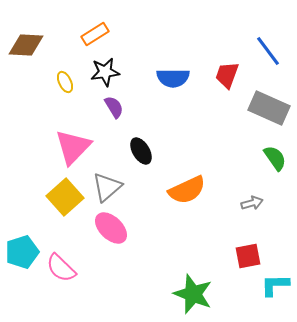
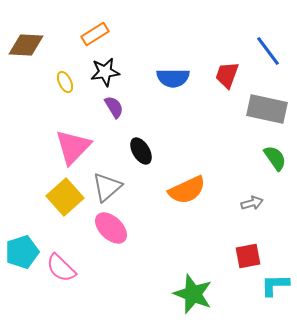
gray rectangle: moved 2 px left, 1 px down; rotated 12 degrees counterclockwise
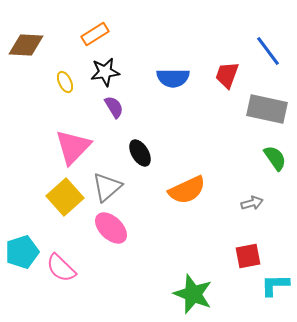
black ellipse: moved 1 px left, 2 px down
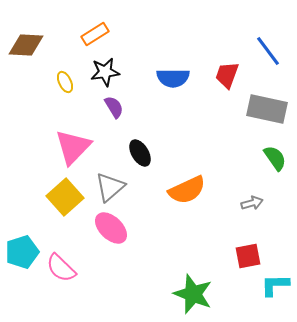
gray triangle: moved 3 px right
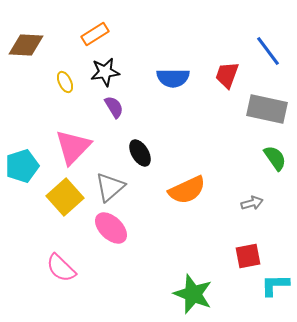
cyan pentagon: moved 86 px up
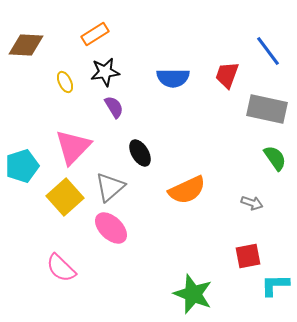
gray arrow: rotated 35 degrees clockwise
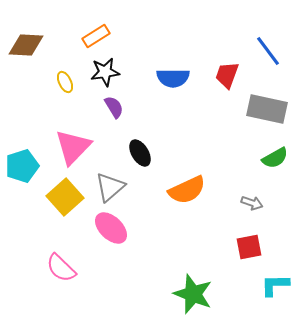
orange rectangle: moved 1 px right, 2 px down
green semicircle: rotated 96 degrees clockwise
red square: moved 1 px right, 9 px up
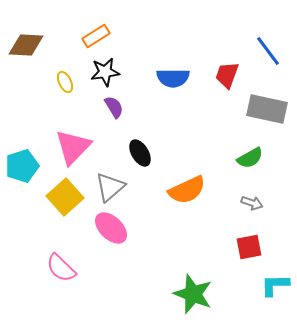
green semicircle: moved 25 px left
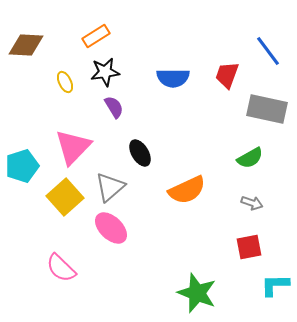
green star: moved 4 px right, 1 px up
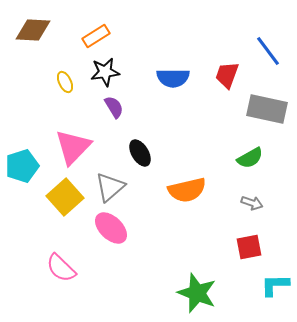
brown diamond: moved 7 px right, 15 px up
orange semicircle: rotated 12 degrees clockwise
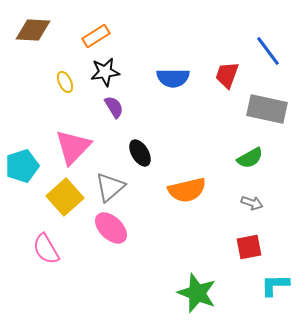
pink semicircle: moved 15 px left, 19 px up; rotated 16 degrees clockwise
